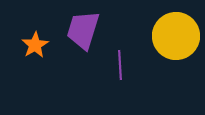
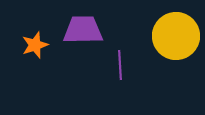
purple trapezoid: rotated 72 degrees clockwise
orange star: rotated 12 degrees clockwise
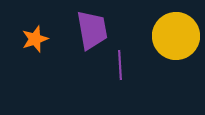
purple trapezoid: moved 9 px right; rotated 81 degrees clockwise
orange star: moved 6 px up
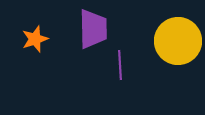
purple trapezoid: moved 1 px right, 1 px up; rotated 9 degrees clockwise
yellow circle: moved 2 px right, 5 px down
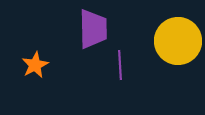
orange star: moved 26 px down; rotated 8 degrees counterclockwise
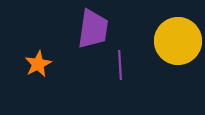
purple trapezoid: rotated 9 degrees clockwise
orange star: moved 3 px right, 1 px up
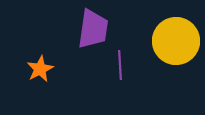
yellow circle: moved 2 px left
orange star: moved 2 px right, 5 px down
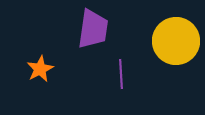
purple line: moved 1 px right, 9 px down
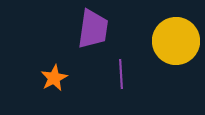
orange star: moved 14 px right, 9 px down
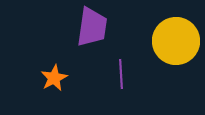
purple trapezoid: moved 1 px left, 2 px up
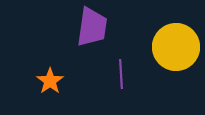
yellow circle: moved 6 px down
orange star: moved 4 px left, 3 px down; rotated 8 degrees counterclockwise
